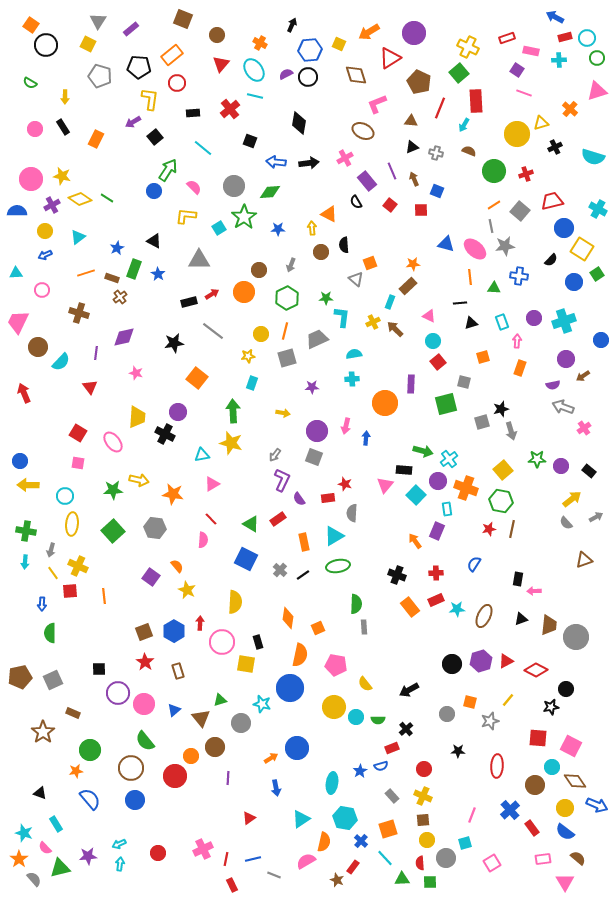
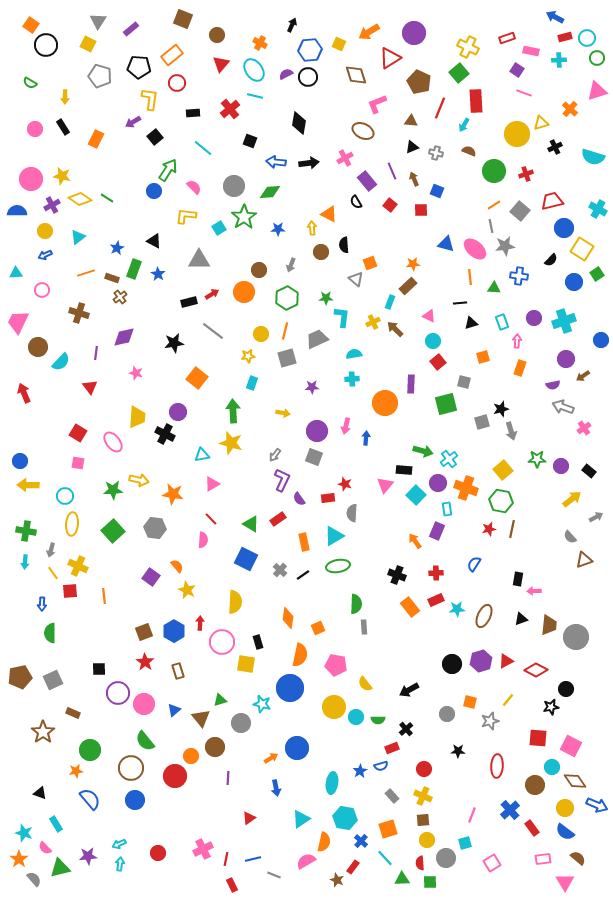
purple circle at (438, 481): moved 2 px down
gray semicircle at (566, 523): moved 4 px right, 14 px down
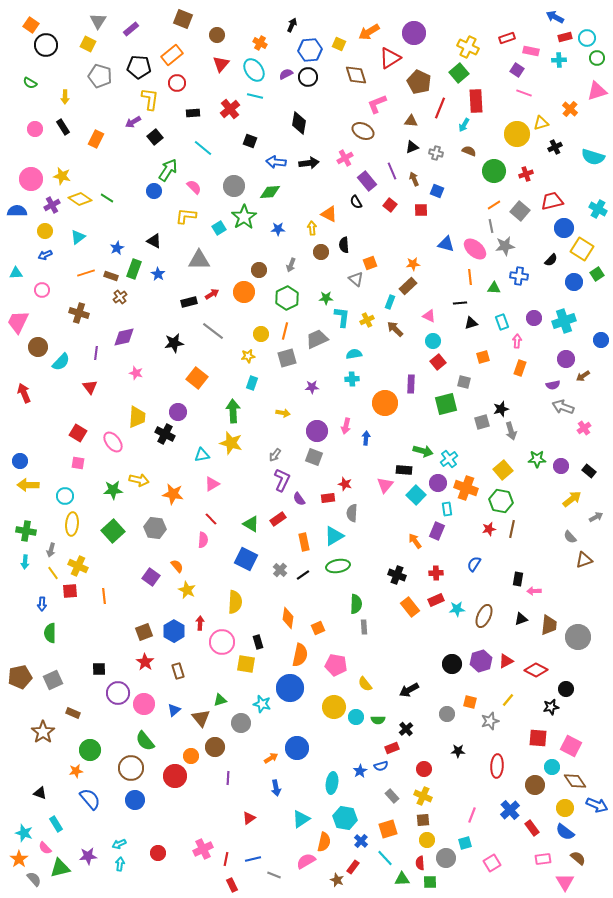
brown rectangle at (112, 278): moved 1 px left, 2 px up
yellow cross at (373, 322): moved 6 px left, 2 px up
gray circle at (576, 637): moved 2 px right
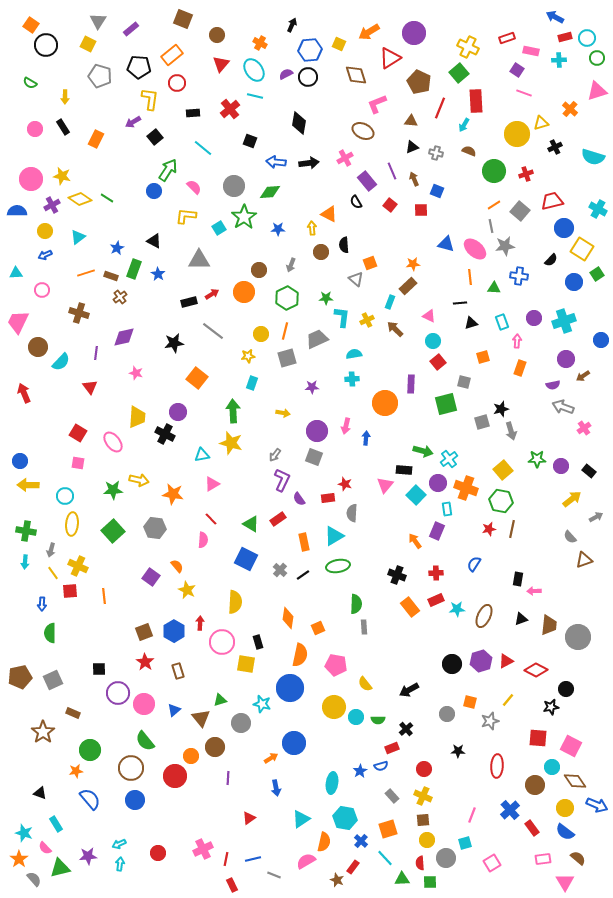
blue circle at (297, 748): moved 3 px left, 5 px up
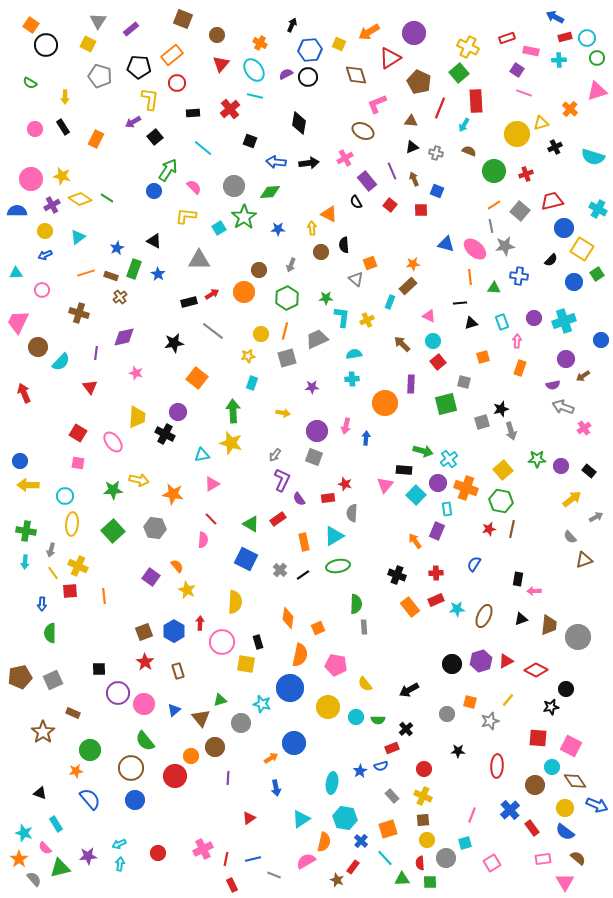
brown arrow at (395, 329): moved 7 px right, 15 px down
yellow circle at (334, 707): moved 6 px left
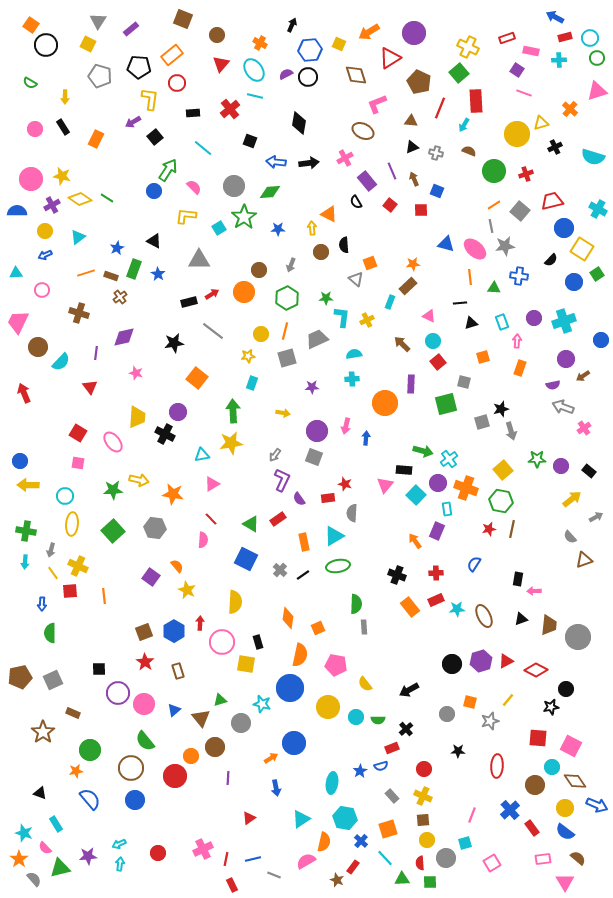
cyan circle at (587, 38): moved 3 px right
yellow star at (231, 443): rotated 25 degrees counterclockwise
brown ellipse at (484, 616): rotated 50 degrees counterclockwise
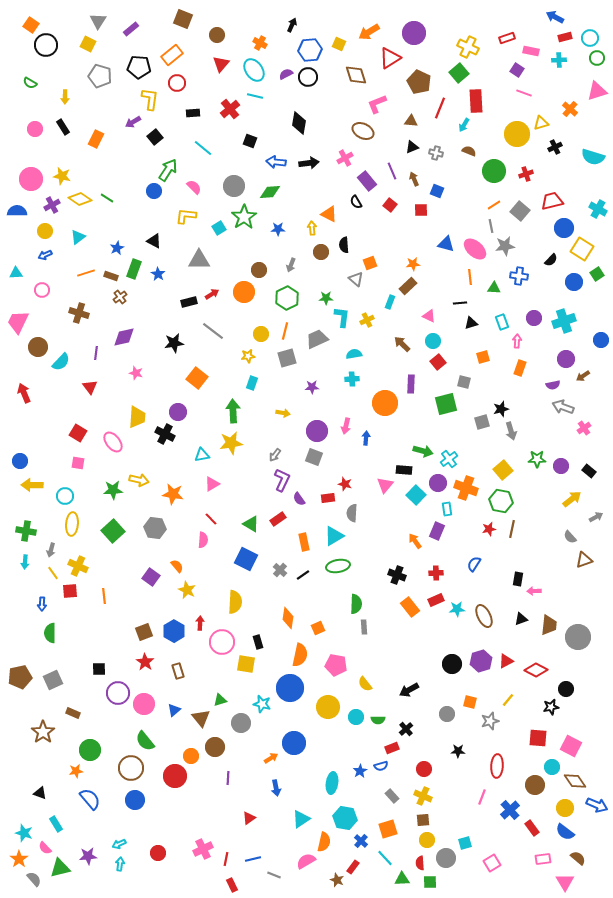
yellow arrow at (28, 485): moved 4 px right
pink line at (472, 815): moved 10 px right, 18 px up
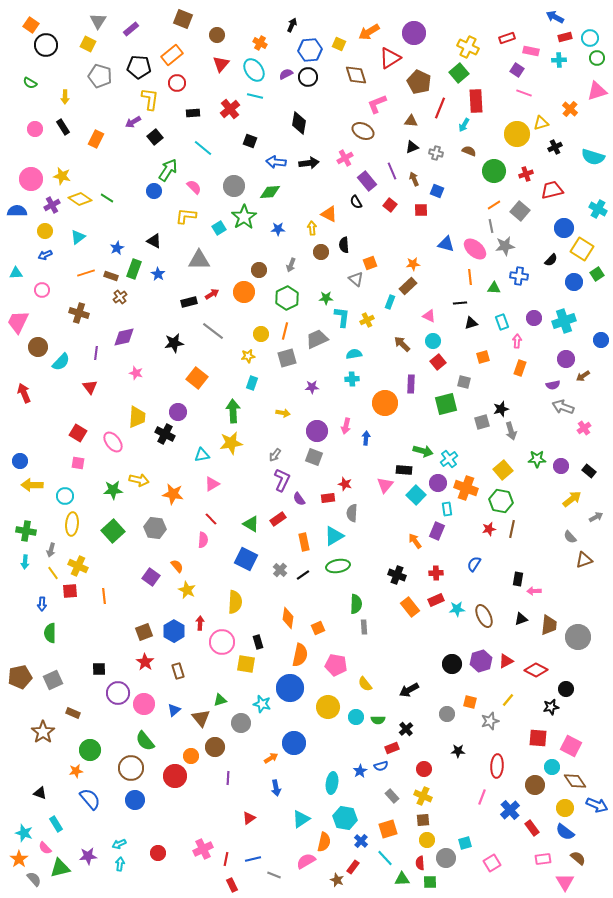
red trapezoid at (552, 201): moved 11 px up
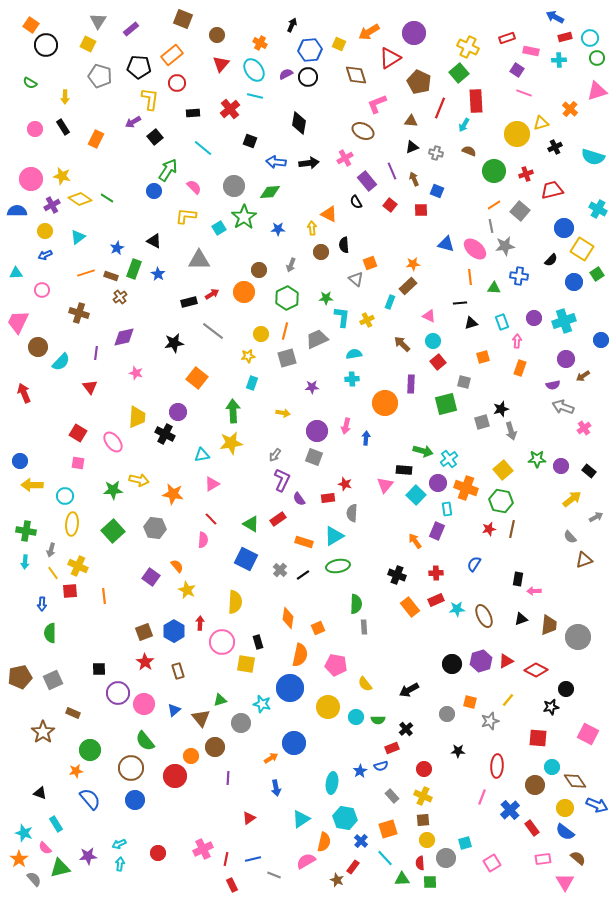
orange rectangle at (304, 542): rotated 60 degrees counterclockwise
pink square at (571, 746): moved 17 px right, 12 px up
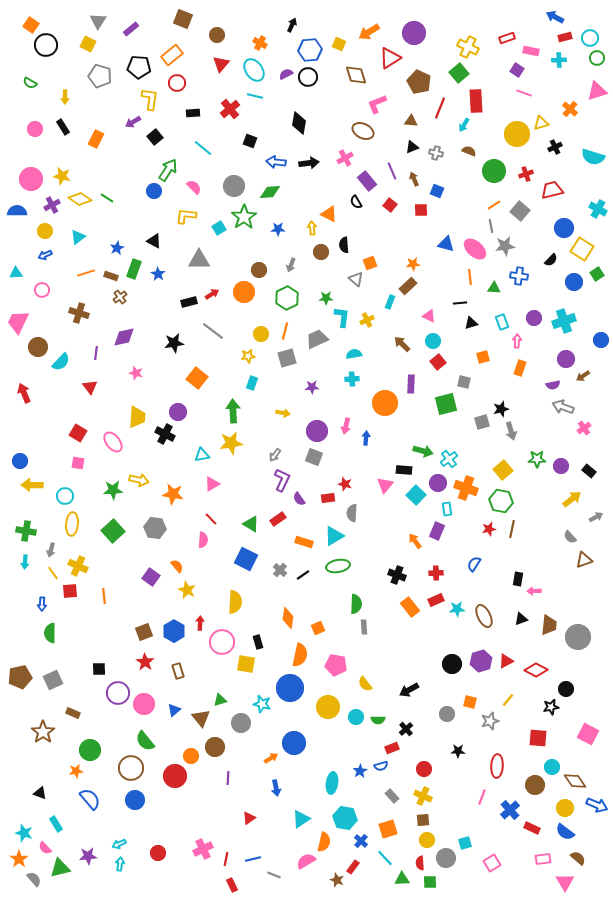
red rectangle at (532, 828): rotated 28 degrees counterclockwise
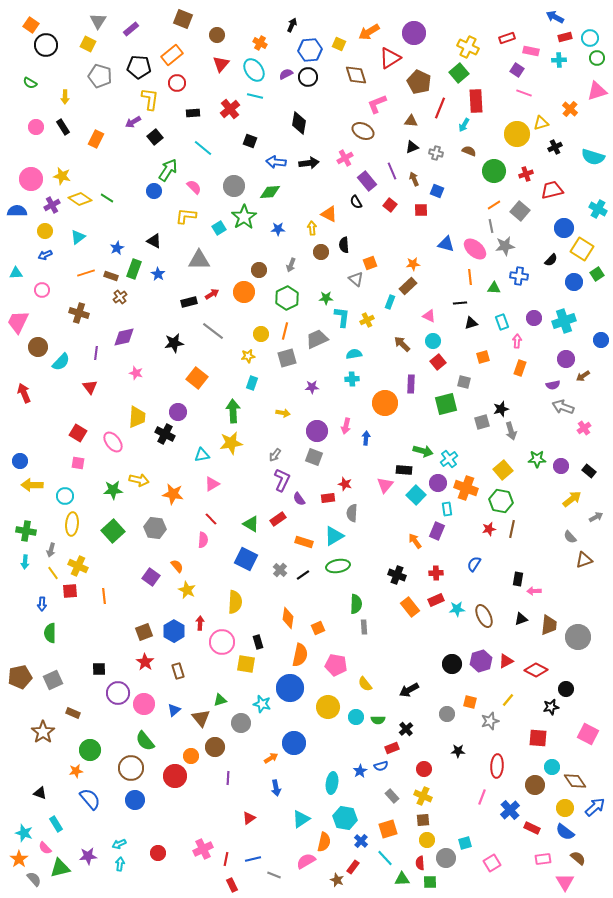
pink circle at (35, 129): moved 1 px right, 2 px up
blue arrow at (597, 805): moved 2 px left, 2 px down; rotated 65 degrees counterclockwise
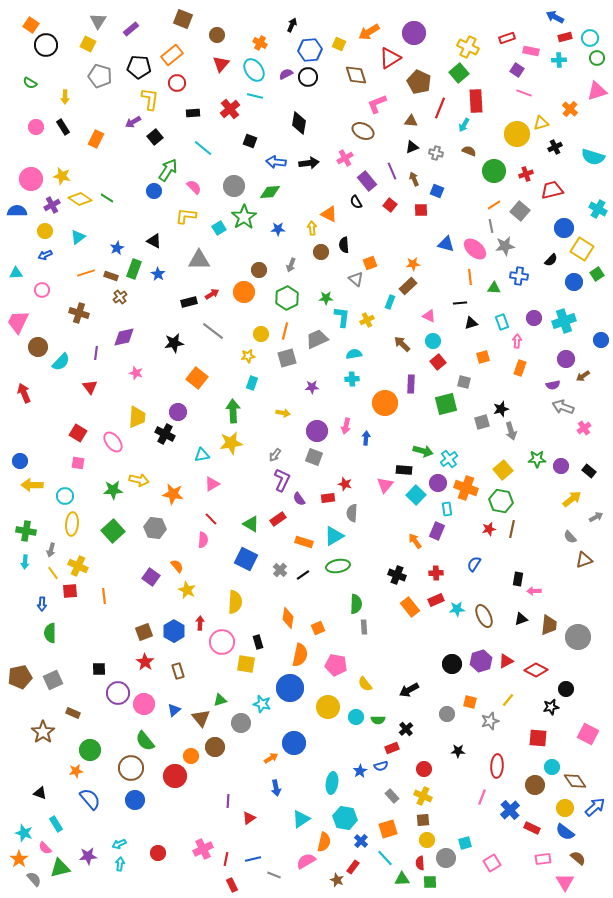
purple line at (228, 778): moved 23 px down
